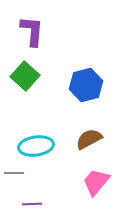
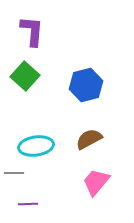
purple line: moved 4 px left
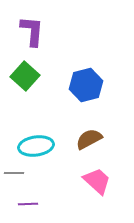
pink trapezoid: moved 1 px right, 1 px up; rotated 92 degrees clockwise
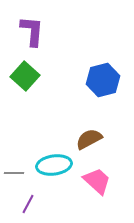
blue hexagon: moved 17 px right, 5 px up
cyan ellipse: moved 18 px right, 19 px down
purple line: rotated 60 degrees counterclockwise
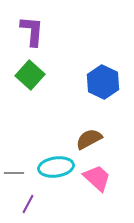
green square: moved 5 px right, 1 px up
blue hexagon: moved 2 px down; rotated 20 degrees counterclockwise
cyan ellipse: moved 2 px right, 2 px down
pink trapezoid: moved 3 px up
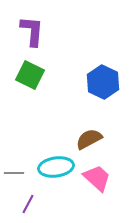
green square: rotated 16 degrees counterclockwise
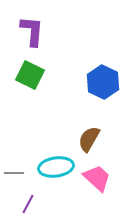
brown semicircle: rotated 32 degrees counterclockwise
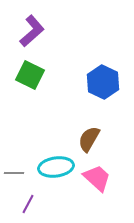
purple L-shape: rotated 44 degrees clockwise
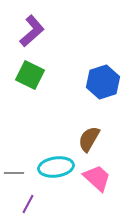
blue hexagon: rotated 16 degrees clockwise
